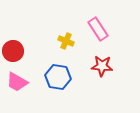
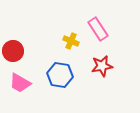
yellow cross: moved 5 px right
red star: rotated 15 degrees counterclockwise
blue hexagon: moved 2 px right, 2 px up
pink trapezoid: moved 3 px right, 1 px down
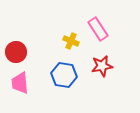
red circle: moved 3 px right, 1 px down
blue hexagon: moved 4 px right
pink trapezoid: rotated 55 degrees clockwise
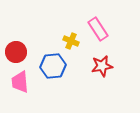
blue hexagon: moved 11 px left, 9 px up; rotated 15 degrees counterclockwise
pink trapezoid: moved 1 px up
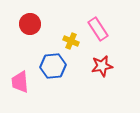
red circle: moved 14 px right, 28 px up
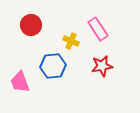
red circle: moved 1 px right, 1 px down
pink trapezoid: rotated 15 degrees counterclockwise
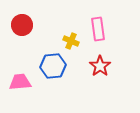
red circle: moved 9 px left
pink rectangle: rotated 25 degrees clockwise
red star: moved 2 px left; rotated 25 degrees counterclockwise
pink trapezoid: rotated 105 degrees clockwise
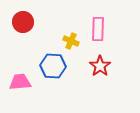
red circle: moved 1 px right, 3 px up
pink rectangle: rotated 10 degrees clockwise
blue hexagon: rotated 10 degrees clockwise
